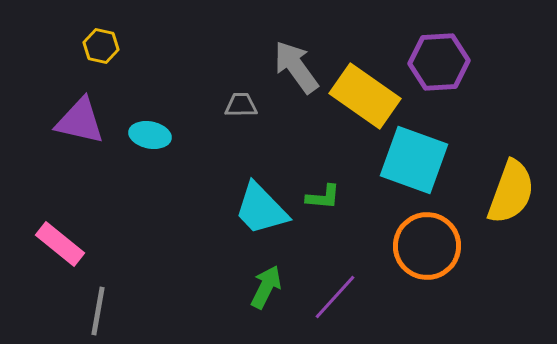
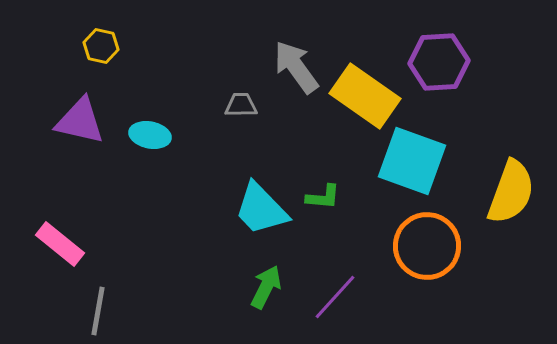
cyan square: moved 2 px left, 1 px down
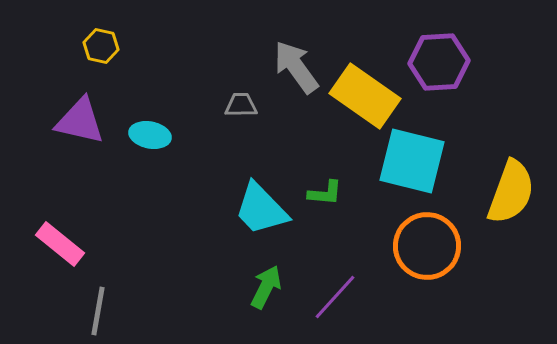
cyan square: rotated 6 degrees counterclockwise
green L-shape: moved 2 px right, 4 px up
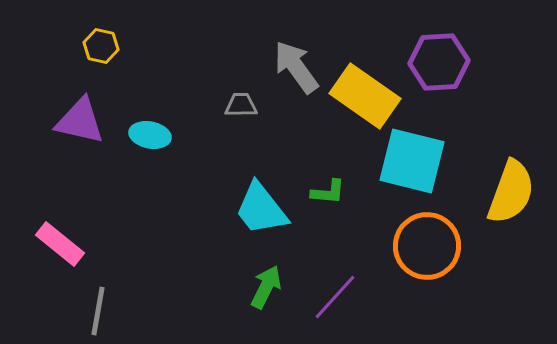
green L-shape: moved 3 px right, 1 px up
cyan trapezoid: rotated 6 degrees clockwise
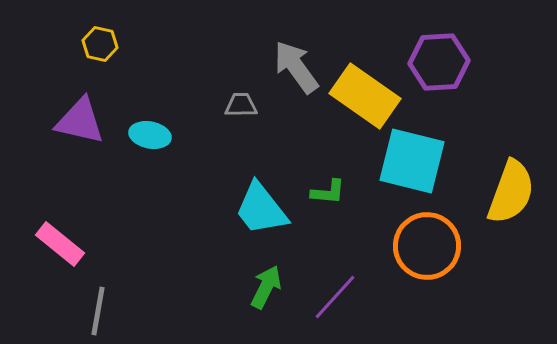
yellow hexagon: moved 1 px left, 2 px up
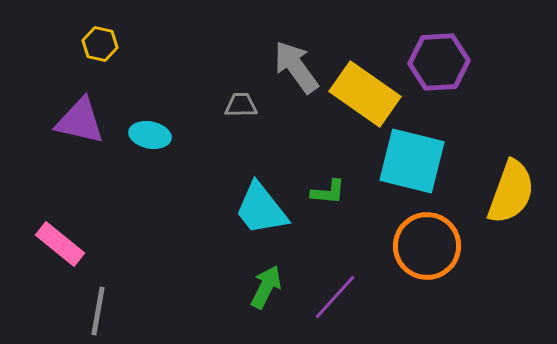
yellow rectangle: moved 2 px up
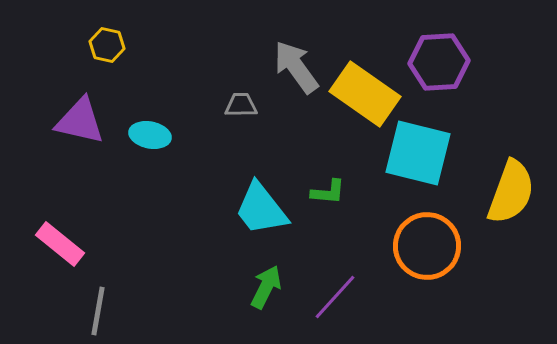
yellow hexagon: moved 7 px right, 1 px down
cyan square: moved 6 px right, 8 px up
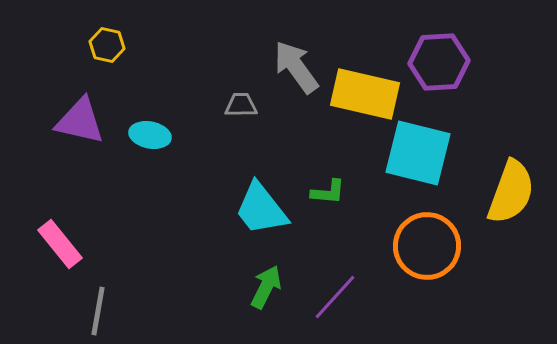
yellow rectangle: rotated 22 degrees counterclockwise
pink rectangle: rotated 12 degrees clockwise
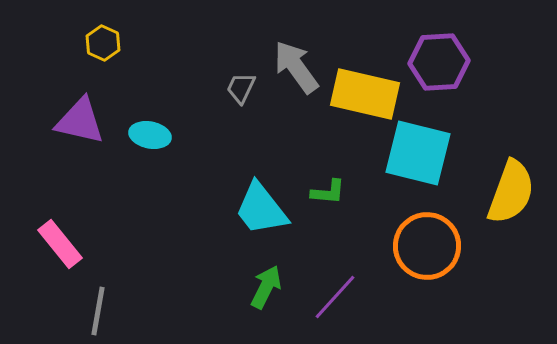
yellow hexagon: moved 4 px left, 2 px up; rotated 12 degrees clockwise
gray trapezoid: moved 17 px up; rotated 64 degrees counterclockwise
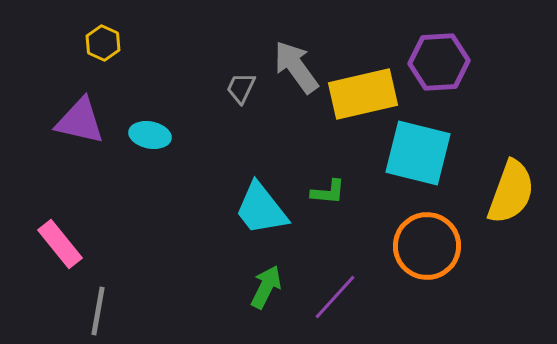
yellow rectangle: moved 2 px left; rotated 26 degrees counterclockwise
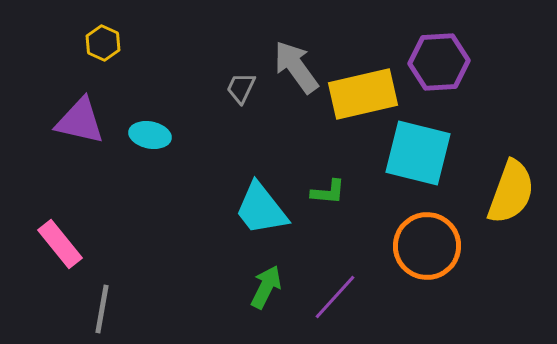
gray line: moved 4 px right, 2 px up
